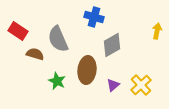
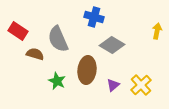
gray diamond: rotated 60 degrees clockwise
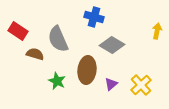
purple triangle: moved 2 px left, 1 px up
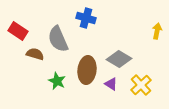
blue cross: moved 8 px left, 1 px down
gray diamond: moved 7 px right, 14 px down
purple triangle: rotated 48 degrees counterclockwise
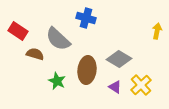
gray semicircle: rotated 24 degrees counterclockwise
purple triangle: moved 4 px right, 3 px down
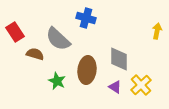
red rectangle: moved 3 px left, 1 px down; rotated 24 degrees clockwise
gray diamond: rotated 60 degrees clockwise
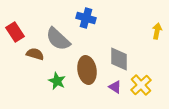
brown ellipse: rotated 16 degrees counterclockwise
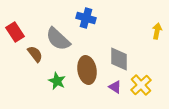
brown semicircle: rotated 36 degrees clockwise
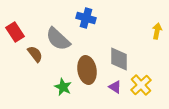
green star: moved 6 px right, 6 px down
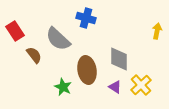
red rectangle: moved 1 px up
brown semicircle: moved 1 px left, 1 px down
